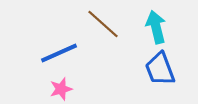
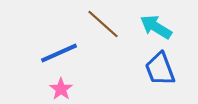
cyan arrow: rotated 44 degrees counterclockwise
pink star: rotated 20 degrees counterclockwise
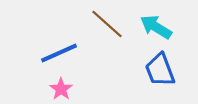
brown line: moved 4 px right
blue trapezoid: moved 1 px down
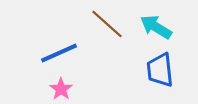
blue trapezoid: rotated 15 degrees clockwise
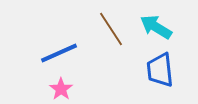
brown line: moved 4 px right, 5 px down; rotated 15 degrees clockwise
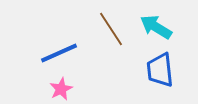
pink star: rotated 10 degrees clockwise
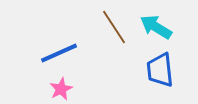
brown line: moved 3 px right, 2 px up
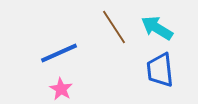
cyan arrow: moved 1 px right, 1 px down
pink star: rotated 15 degrees counterclockwise
